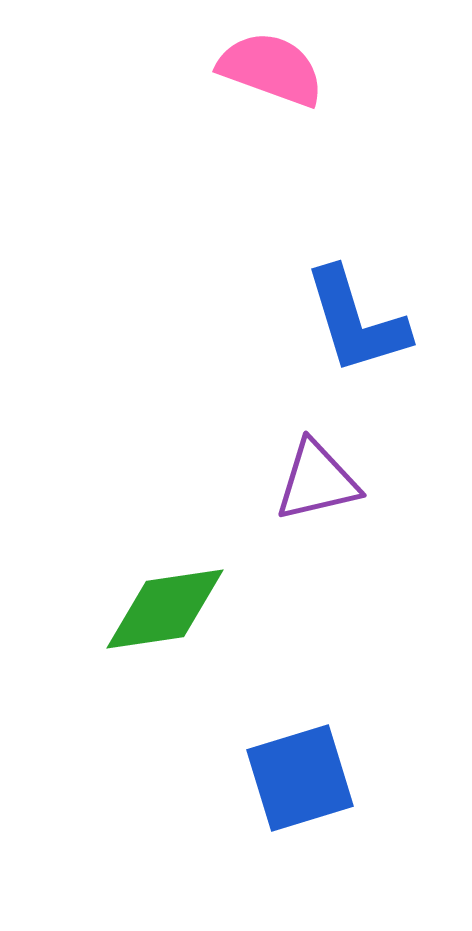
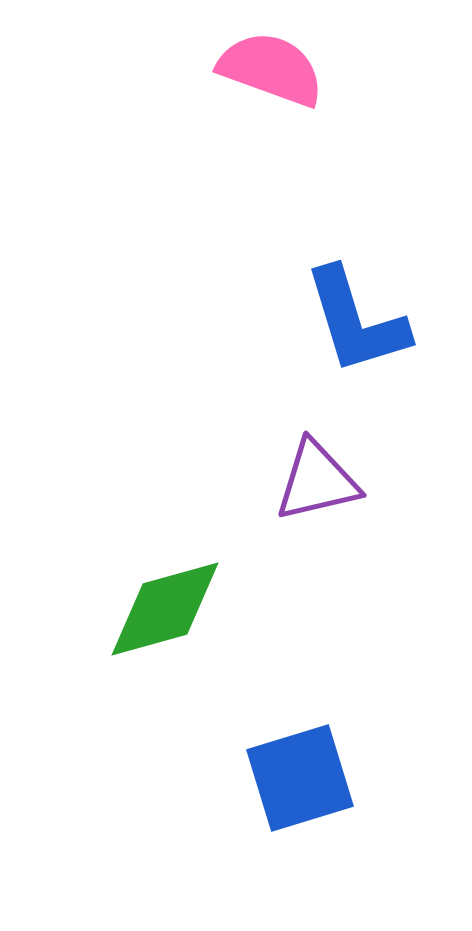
green diamond: rotated 7 degrees counterclockwise
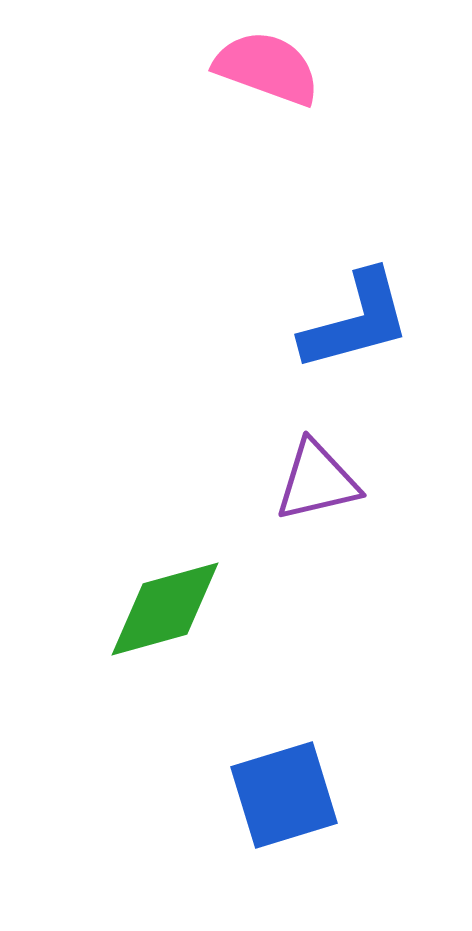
pink semicircle: moved 4 px left, 1 px up
blue L-shape: rotated 88 degrees counterclockwise
blue square: moved 16 px left, 17 px down
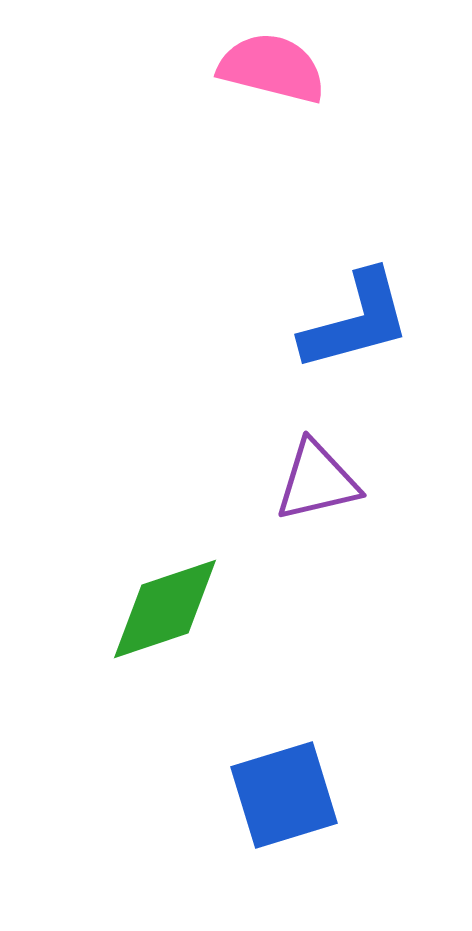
pink semicircle: moved 5 px right; rotated 6 degrees counterclockwise
green diamond: rotated 3 degrees counterclockwise
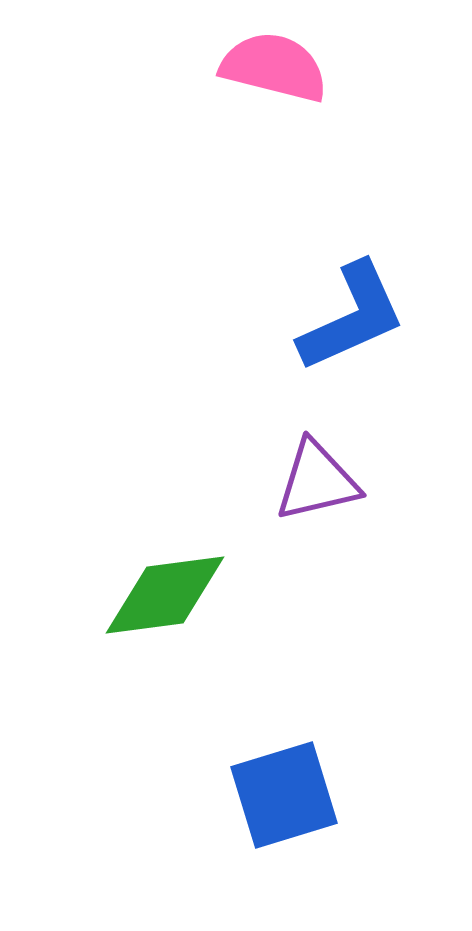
pink semicircle: moved 2 px right, 1 px up
blue L-shape: moved 4 px left, 4 px up; rotated 9 degrees counterclockwise
green diamond: moved 14 px up; rotated 11 degrees clockwise
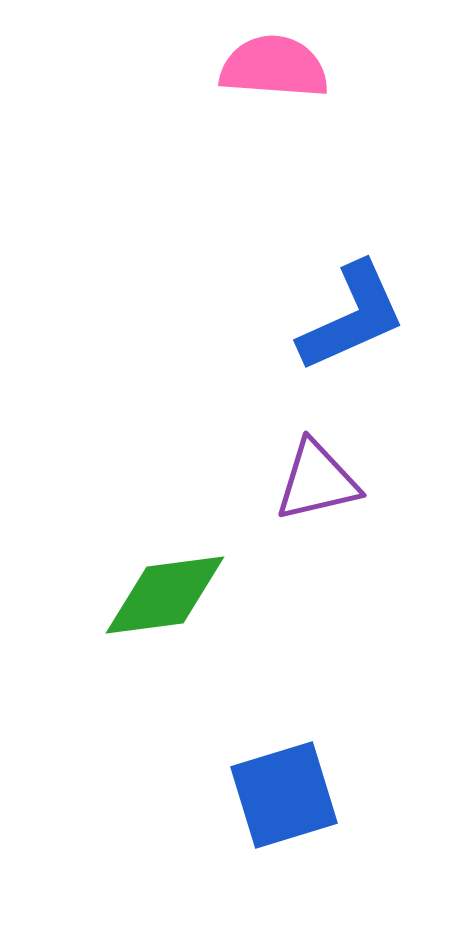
pink semicircle: rotated 10 degrees counterclockwise
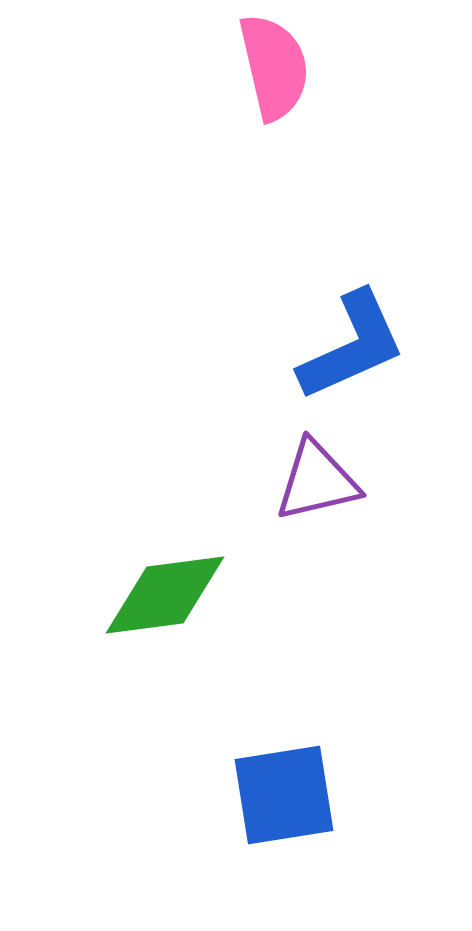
pink semicircle: rotated 73 degrees clockwise
blue L-shape: moved 29 px down
blue square: rotated 8 degrees clockwise
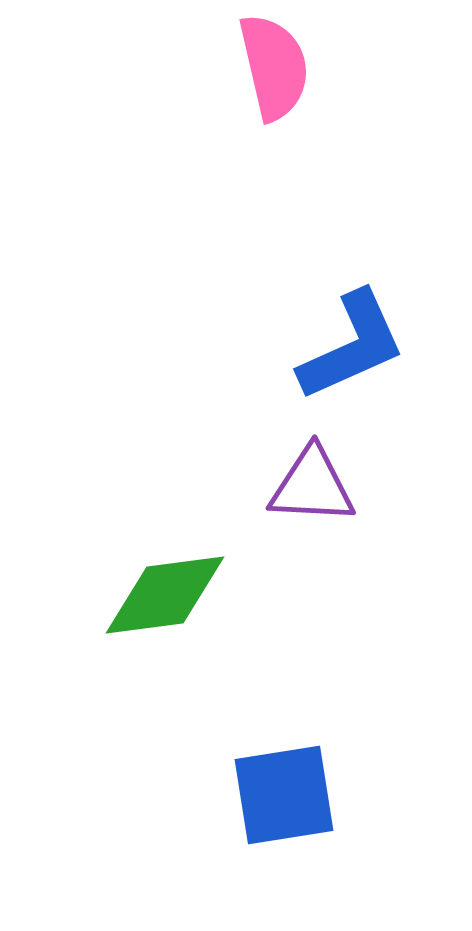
purple triangle: moved 5 px left, 5 px down; rotated 16 degrees clockwise
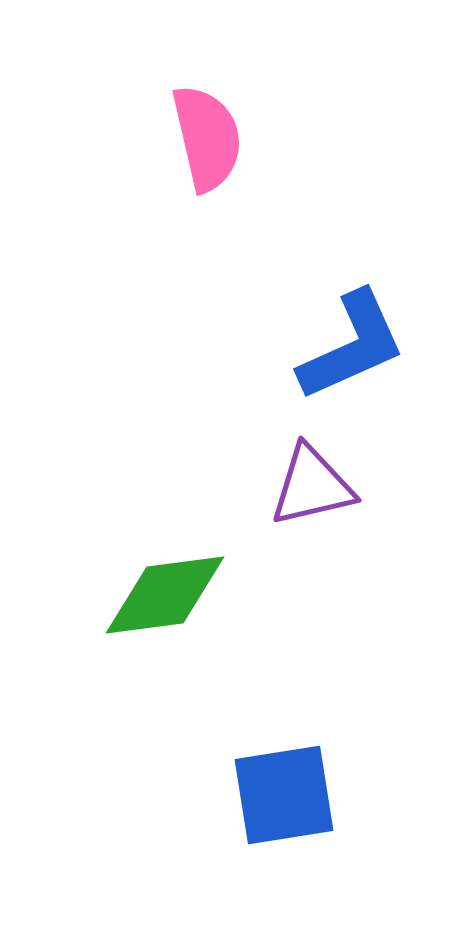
pink semicircle: moved 67 px left, 71 px down
purple triangle: rotated 16 degrees counterclockwise
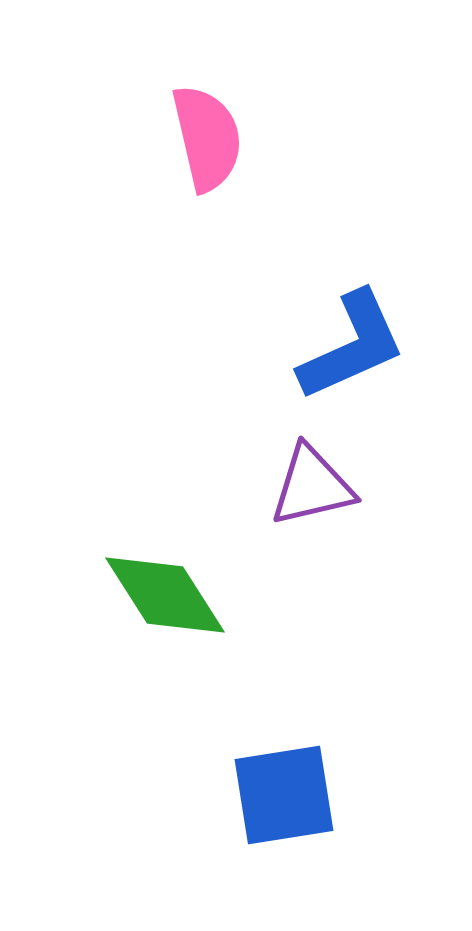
green diamond: rotated 65 degrees clockwise
